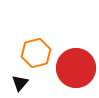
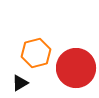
black triangle: rotated 18 degrees clockwise
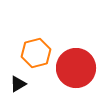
black triangle: moved 2 px left, 1 px down
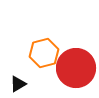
orange hexagon: moved 8 px right
